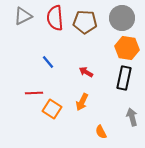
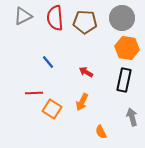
black rectangle: moved 2 px down
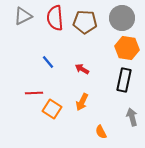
red arrow: moved 4 px left, 3 px up
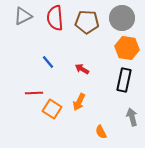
brown pentagon: moved 2 px right
orange arrow: moved 3 px left
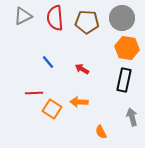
orange arrow: rotated 66 degrees clockwise
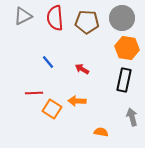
orange arrow: moved 2 px left, 1 px up
orange semicircle: rotated 128 degrees clockwise
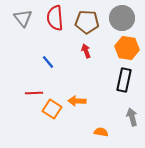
gray triangle: moved 2 px down; rotated 42 degrees counterclockwise
red arrow: moved 4 px right, 18 px up; rotated 40 degrees clockwise
